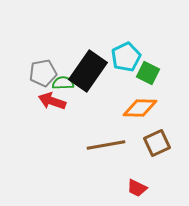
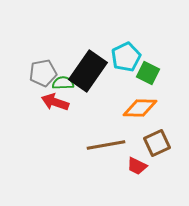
red arrow: moved 3 px right, 1 px down
red trapezoid: moved 22 px up
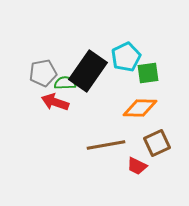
green square: rotated 35 degrees counterclockwise
green semicircle: moved 2 px right
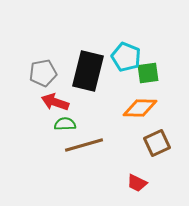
cyan pentagon: rotated 24 degrees counterclockwise
black rectangle: rotated 21 degrees counterclockwise
green semicircle: moved 41 px down
brown line: moved 22 px left; rotated 6 degrees counterclockwise
red trapezoid: moved 17 px down
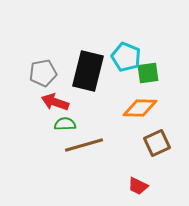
red trapezoid: moved 1 px right, 3 px down
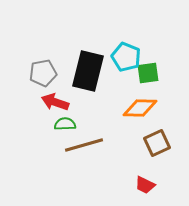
red trapezoid: moved 7 px right, 1 px up
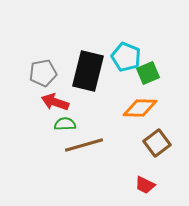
green square: rotated 15 degrees counterclockwise
brown square: rotated 12 degrees counterclockwise
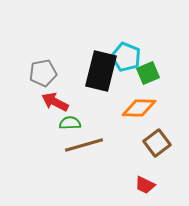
black rectangle: moved 13 px right
red arrow: rotated 8 degrees clockwise
orange diamond: moved 1 px left
green semicircle: moved 5 px right, 1 px up
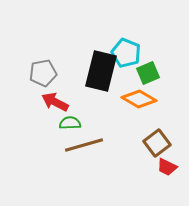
cyan pentagon: moved 4 px up
orange diamond: moved 9 px up; rotated 28 degrees clockwise
red trapezoid: moved 22 px right, 18 px up
